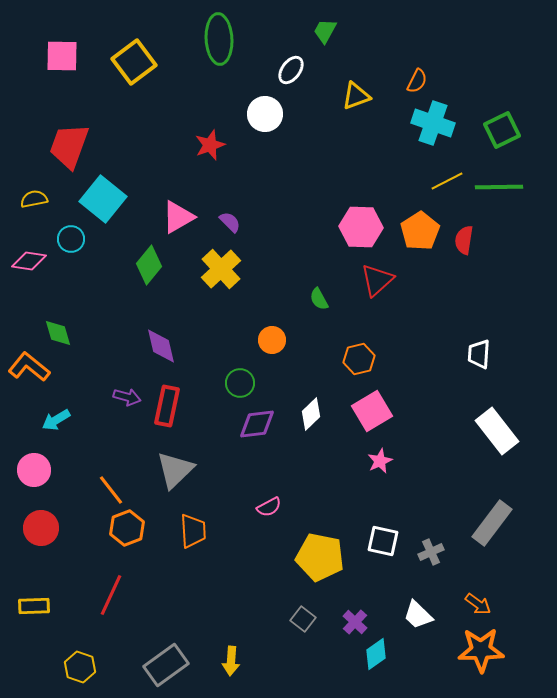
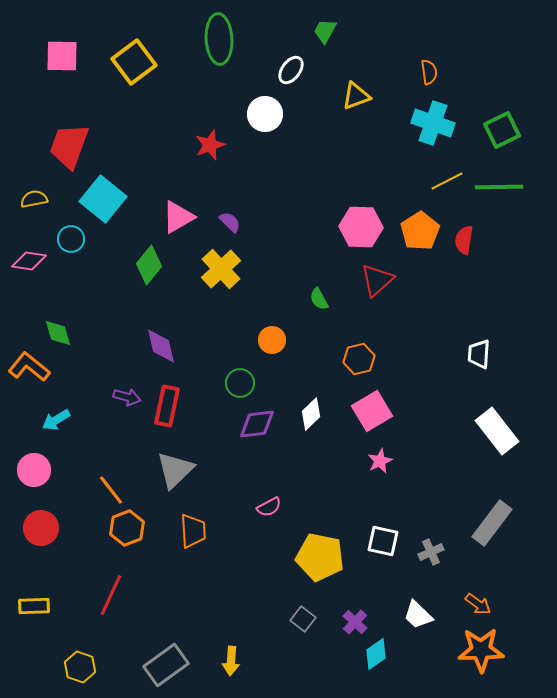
orange semicircle at (417, 81): moved 12 px right, 9 px up; rotated 35 degrees counterclockwise
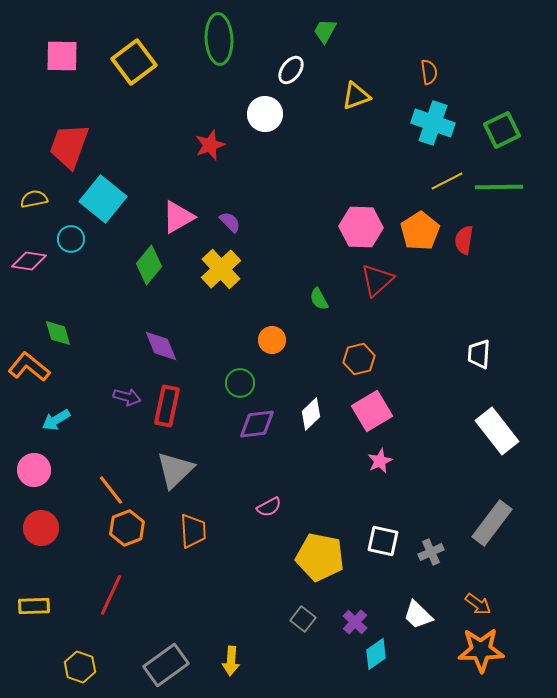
purple diamond at (161, 346): rotated 9 degrees counterclockwise
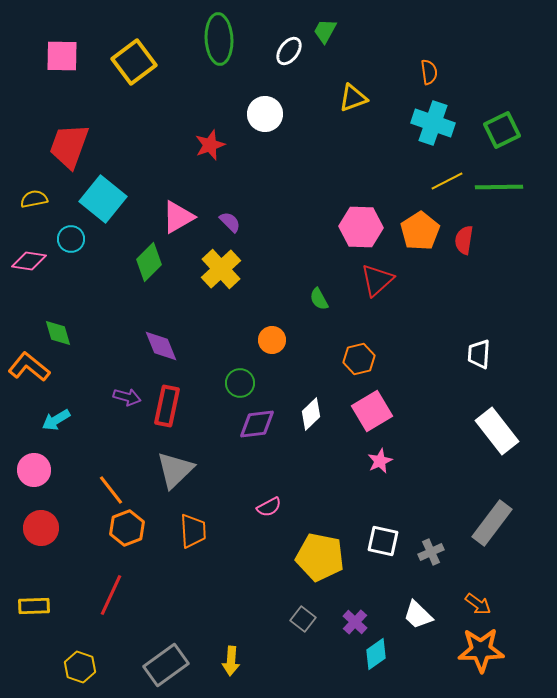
white ellipse at (291, 70): moved 2 px left, 19 px up
yellow triangle at (356, 96): moved 3 px left, 2 px down
green diamond at (149, 265): moved 3 px up; rotated 6 degrees clockwise
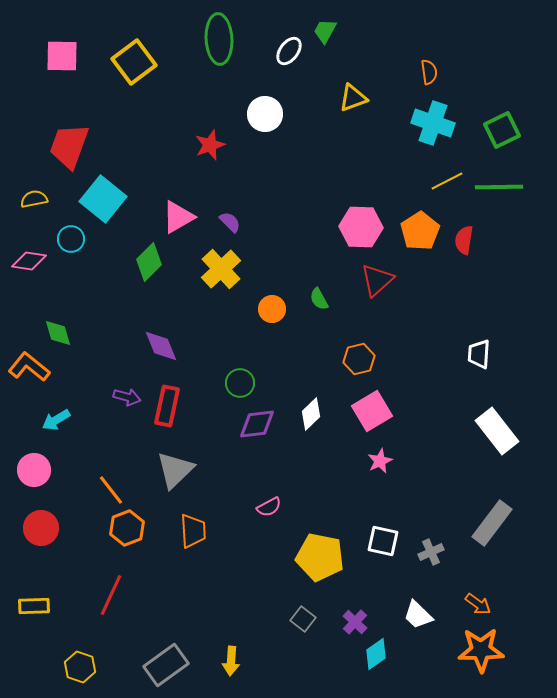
orange circle at (272, 340): moved 31 px up
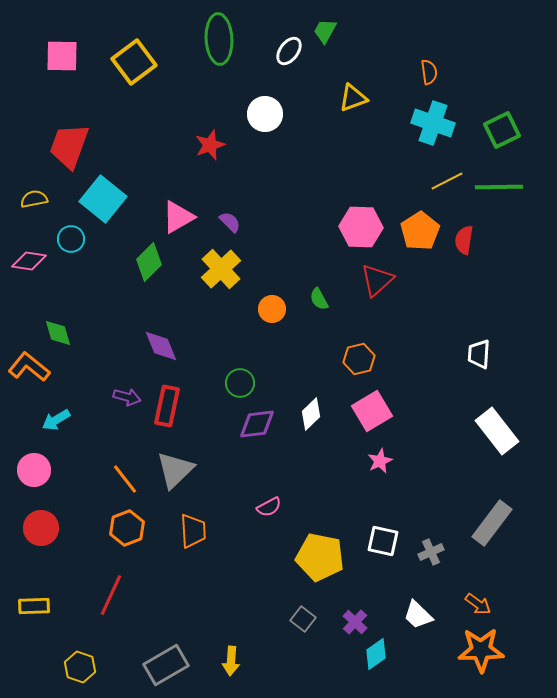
orange line at (111, 490): moved 14 px right, 11 px up
gray rectangle at (166, 665): rotated 6 degrees clockwise
